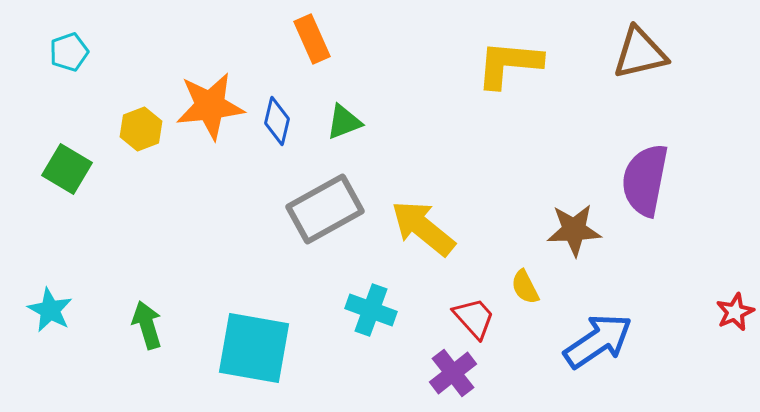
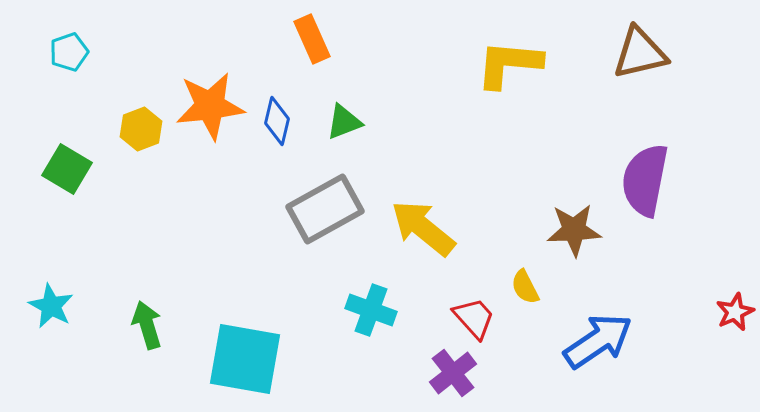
cyan star: moved 1 px right, 4 px up
cyan square: moved 9 px left, 11 px down
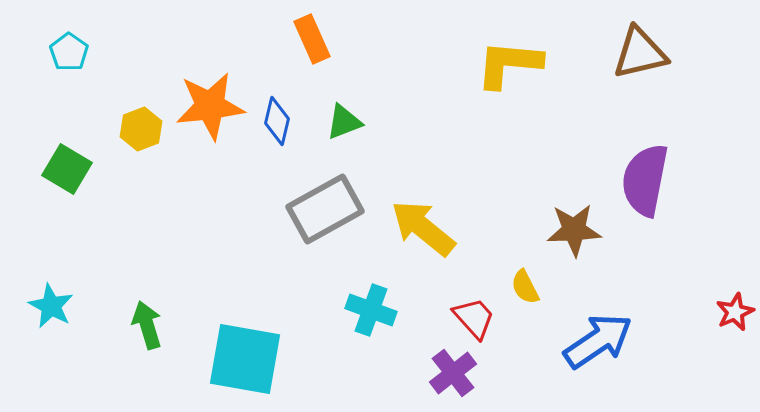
cyan pentagon: rotated 18 degrees counterclockwise
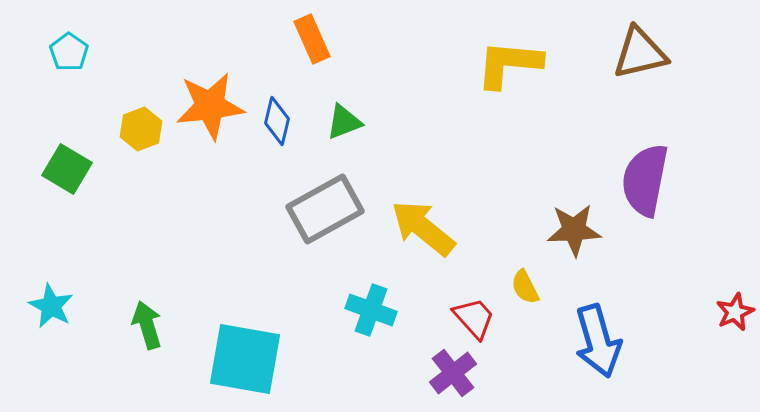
blue arrow: rotated 108 degrees clockwise
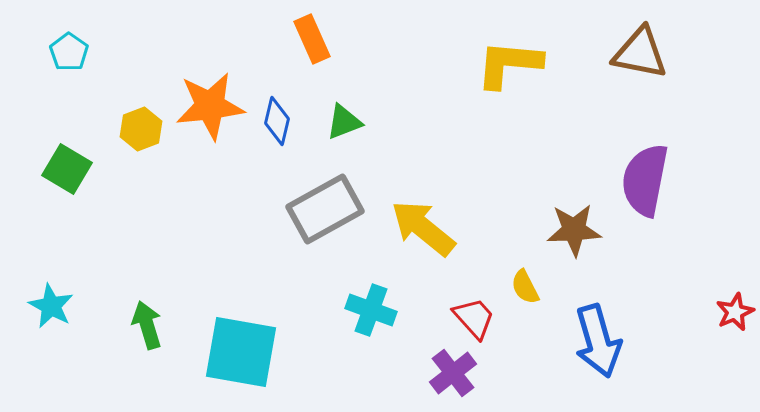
brown triangle: rotated 24 degrees clockwise
cyan square: moved 4 px left, 7 px up
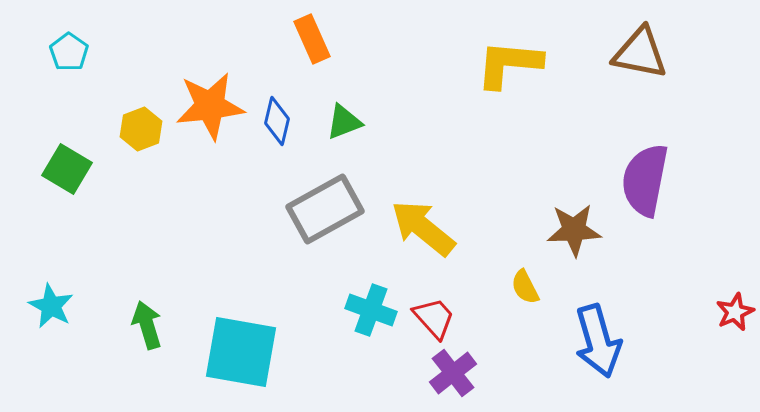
red trapezoid: moved 40 px left
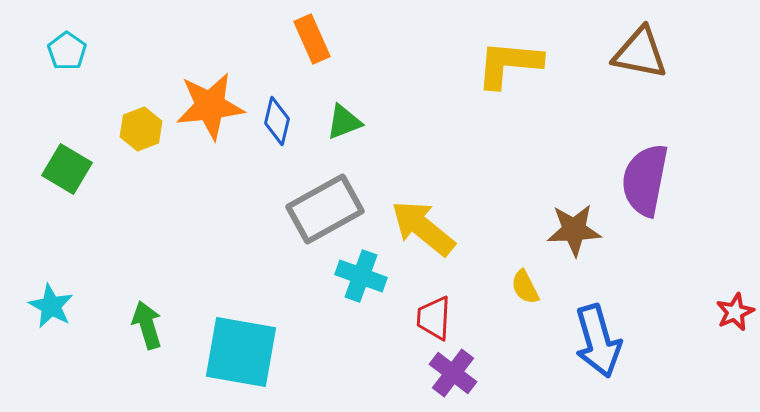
cyan pentagon: moved 2 px left, 1 px up
cyan cross: moved 10 px left, 34 px up
red trapezoid: rotated 135 degrees counterclockwise
purple cross: rotated 15 degrees counterclockwise
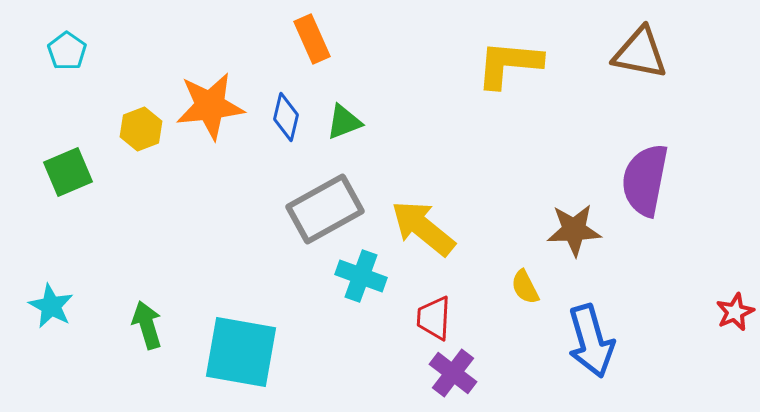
blue diamond: moved 9 px right, 4 px up
green square: moved 1 px right, 3 px down; rotated 36 degrees clockwise
blue arrow: moved 7 px left
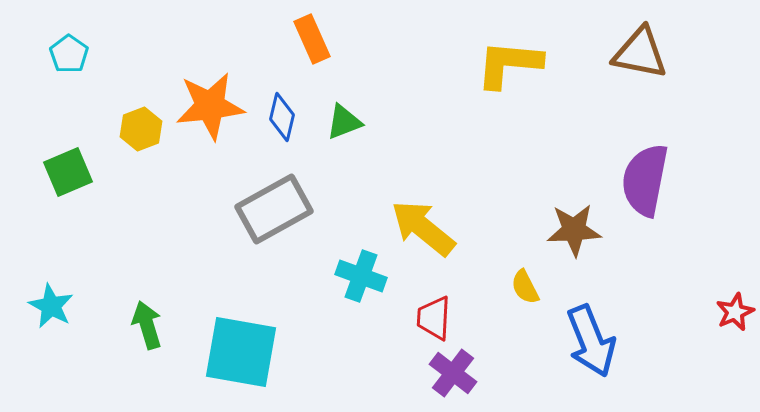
cyan pentagon: moved 2 px right, 3 px down
blue diamond: moved 4 px left
gray rectangle: moved 51 px left
blue arrow: rotated 6 degrees counterclockwise
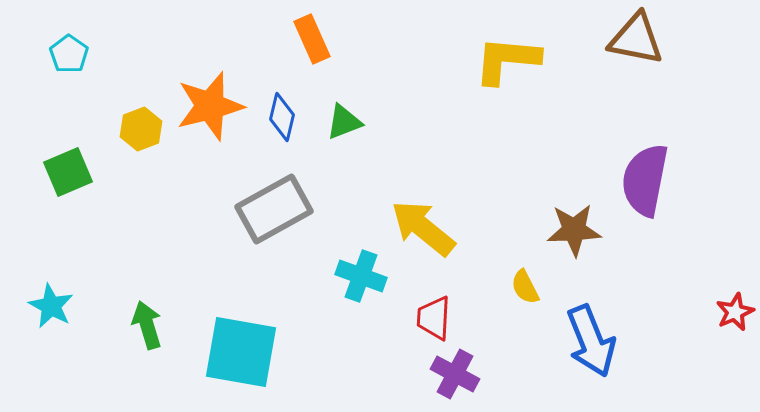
brown triangle: moved 4 px left, 14 px up
yellow L-shape: moved 2 px left, 4 px up
orange star: rotated 8 degrees counterclockwise
purple cross: moved 2 px right, 1 px down; rotated 9 degrees counterclockwise
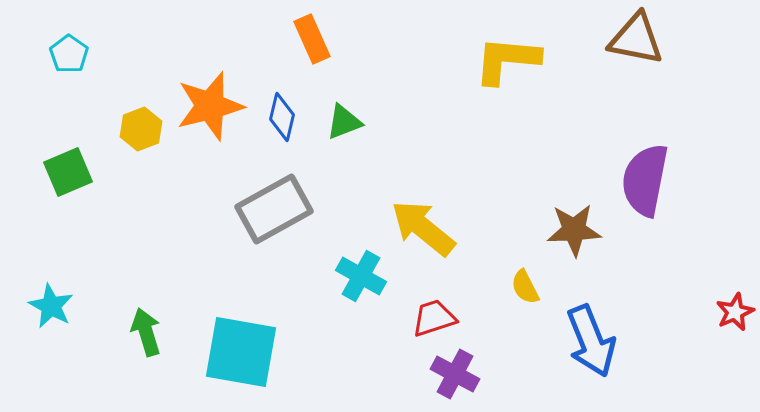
cyan cross: rotated 9 degrees clockwise
red trapezoid: rotated 69 degrees clockwise
green arrow: moved 1 px left, 7 px down
